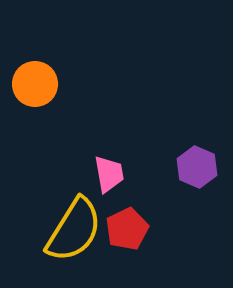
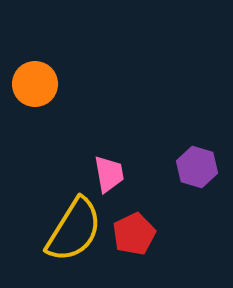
purple hexagon: rotated 6 degrees counterclockwise
red pentagon: moved 7 px right, 5 px down
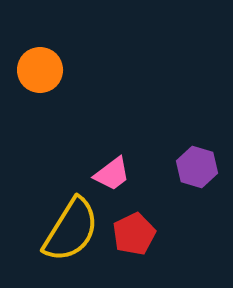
orange circle: moved 5 px right, 14 px up
pink trapezoid: moved 3 px right; rotated 63 degrees clockwise
yellow semicircle: moved 3 px left
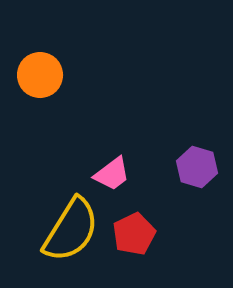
orange circle: moved 5 px down
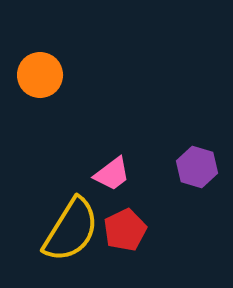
red pentagon: moved 9 px left, 4 px up
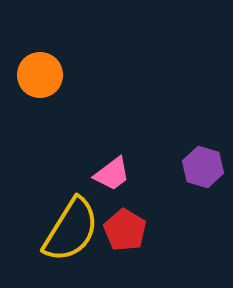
purple hexagon: moved 6 px right
red pentagon: rotated 15 degrees counterclockwise
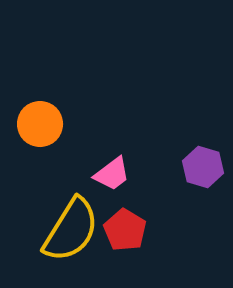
orange circle: moved 49 px down
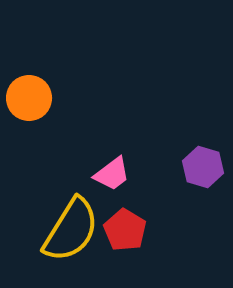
orange circle: moved 11 px left, 26 px up
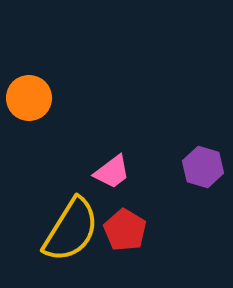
pink trapezoid: moved 2 px up
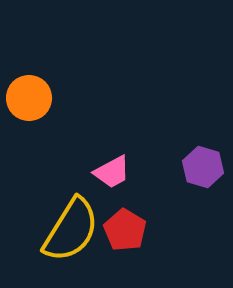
pink trapezoid: rotated 9 degrees clockwise
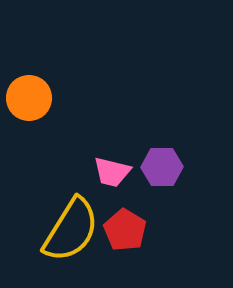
purple hexagon: moved 41 px left; rotated 18 degrees counterclockwise
pink trapezoid: rotated 42 degrees clockwise
